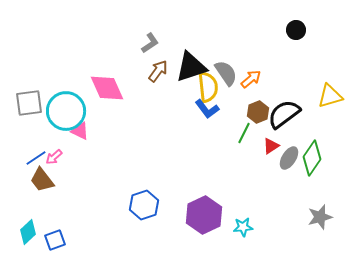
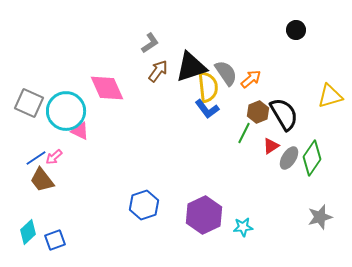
gray square: rotated 32 degrees clockwise
black semicircle: rotated 96 degrees clockwise
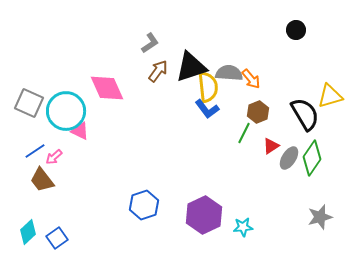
gray semicircle: moved 3 px right; rotated 52 degrees counterclockwise
orange arrow: rotated 90 degrees clockwise
black semicircle: moved 21 px right
blue line: moved 1 px left, 7 px up
blue square: moved 2 px right, 2 px up; rotated 15 degrees counterclockwise
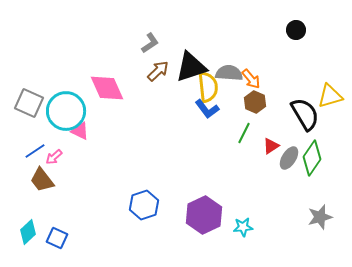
brown arrow: rotated 10 degrees clockwise
brown hexagon: moved 3 px left, 10 px up; rotated 15 degrees counterclockwise
blue square: rotated 30 degrees counterclockwise
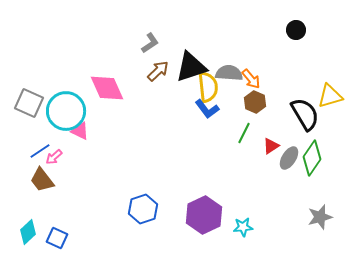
blue line: moved 5 px right
blue hexagon: moved 1 px left, 4 px down
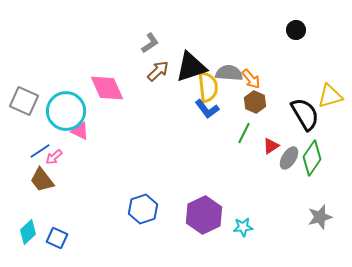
gray square: moved 5 px left, 2 px up
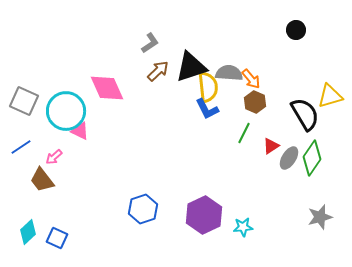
blue L-shape: rotated 10 degrees clockwise
blue line: moved 19 px left, 4 px up
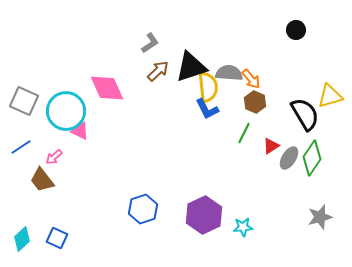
cyan diamond: moved 6 px left, 7 px down
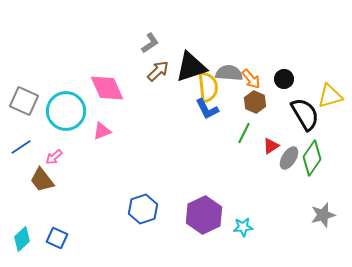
black circle: moved 12 px left, 49 px down
pink triangle: moved 22 px right; rotated 48 degrees counterclockwise
gray star: moved 3 px right, 2 px up
